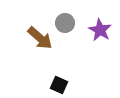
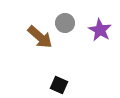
brown arrow: moved 1 px up
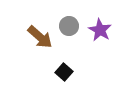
gray circle: moved 4 px right, 3 px down
black square: moved 5 px right, 13 px up; rotated 18 degrees clockwise
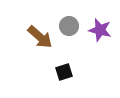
purple star: rotated 15 degrees counterclockwise
black square: rotated 30 degrees clockwise
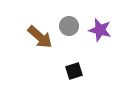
black square: moved 10 px right, 1 px up
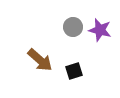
gray circle: moved 4 px right, 1 px down
brown arrow: moved 23 px down
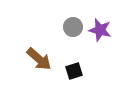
brown arrow: moved 1 px left, 1 px up
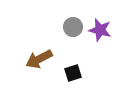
brown arrow: rotated 112 degrees clockwise
black square: moved 1 px left, 2 px down
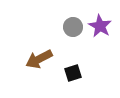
purple star: moved 4 px up; rotated 15 degrees clockwise
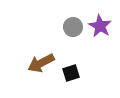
brown arrow: moved 2 px right, 4 px down
black square: moved 2 px left
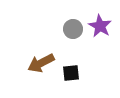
gray circle: moved 2 px down
black square: rotated 12 degrees clockwise
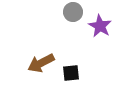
gray circle: moved 17 px up
